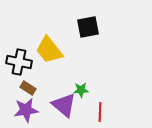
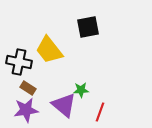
red line: rotated 18 degrees clockwise
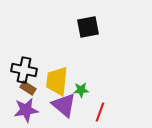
yellow trapezoid: moved 8 px right, 31 px down; rotated 44 degrees clockwise
black cross: moved 5 px right, 8 px down
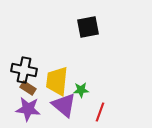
purple star: moved 2 px right, 1 px up; rotated 15 degrees clockwise
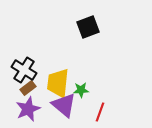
black square: rotated 10 degrees counterclockwise
black cross: rotated 20 degrees clockwise
yellow trapezoid: moved 1 px right, 2 px down
brown rectangle: rotated 70 degrees counterclockwise
purple star: rotated 30 degrees counterclockwise
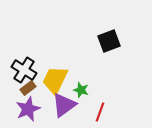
black square: moved 21 px right, 14 px down
yellow trapezoid: moved 3 px left, 3 px up; rotated 20 degrees clockwise
green star: rotated 21 degrees clockwise
purple triangle: rotated 44 degrees clockwise
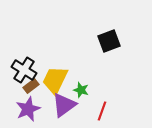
brown rectangle: moved 3 px right, 2 px up
red line: moved 2 px right, 1 px up
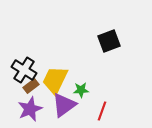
green star: rotated 21 degrees counterclockwise
purple star: moved 2 px right
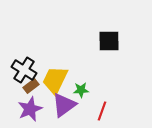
black square: rotated 20 degrees clockwise
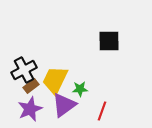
black cross: rotated 30 degrees clockwise
green star: moved 1 px left, 1 px up
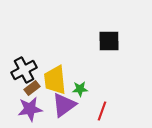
yellow trapezoid: rotated 32 degrees counterclockwise
brown rectangle: moved 1 px right, 2 px down
purple star: rotated 15 degrees clockwise
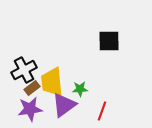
yellow trapezoid: moved 3 px left, 2 px down
